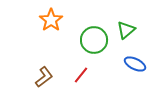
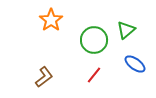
blue ellipse: rotated 10 degrees clockwise
red line: moved 13 px right
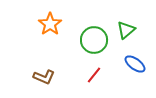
orange star: moved 1 px left, 4 px down
brown L-shape: rotated 60 degrees clockwise
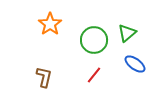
green triangle: moved 1 px right, 3 px down
brown L-shape: rotated 100 degrees counterclockwise
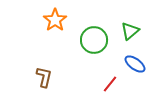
orange star: moved 5 px right, 4 px up
green triangle: moved 3 px right, 2 px up
red line: moved 16 px right, 9 px down
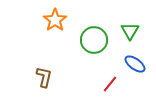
green triangle: rotated 18 degrees counterclockwise
